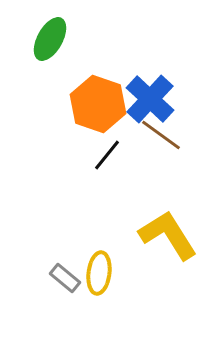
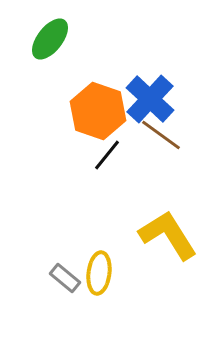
green ellipse: rotated 9 degrees clockwise
orange hexagon: moved 7 px down
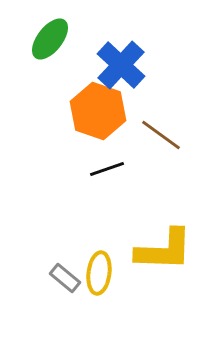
blue cross: moved 29 px left, 34 px up
black line: moved 14 px down; rotated 32 degrees clockwise
yellow L-shape: moved 4 px left, 15 px down; rotated 124 degrees clockwise
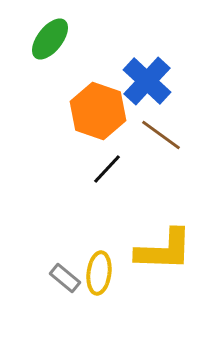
blue cross: moved 26 px right, 16 px down
black line: rotated 28 degrees counterclockwise
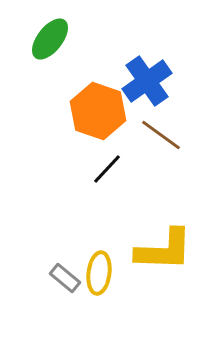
blue cross: rotated 12 degrees clockwise
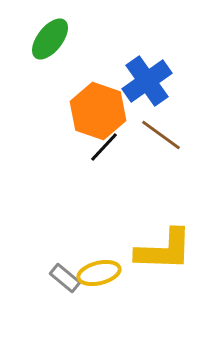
black line: moved 3 px left, 22 px up
yellow ellipse: rotated 69 degrees clockwise
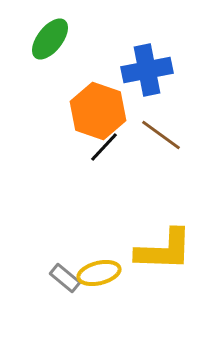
blue cross: moved 11 px up; rotated 24 degrees clockwise
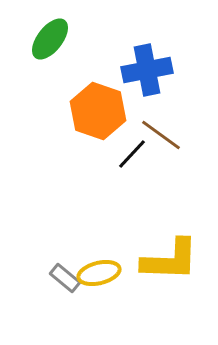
black line: moved 28 px right, 7 px down
yellow L-shape: moved 6 px right, 10 px down
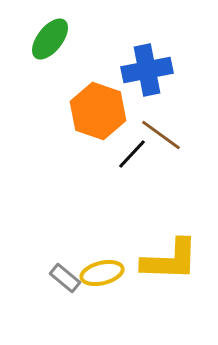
yellow ellipse: moved 3 px right
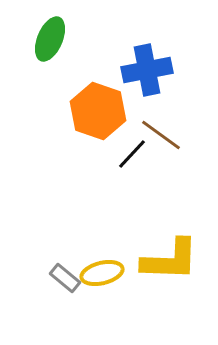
green ellipse: rotated 15 degrees counterclockwise
